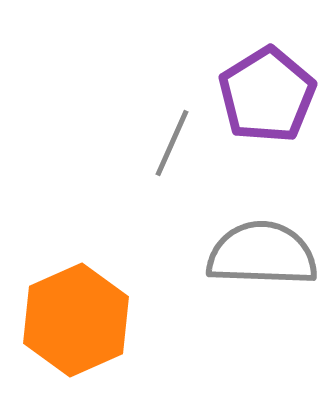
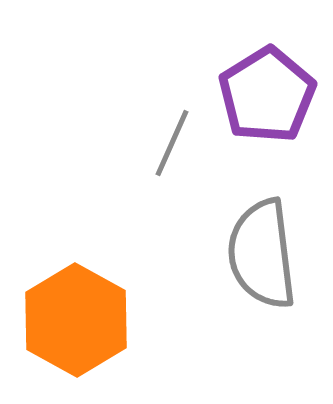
gray semicircle: rotated 99 degrees counterclockwise
orange hexagon: rotated 7 degrees counterclockwise
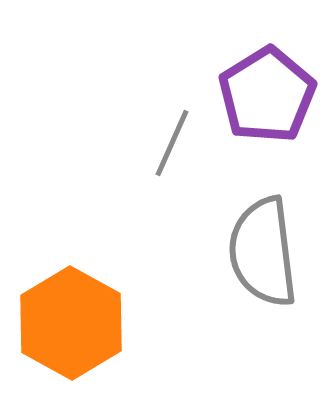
gray semicircle: moved 1 px right, 2 px up
orange hexagon: moved 5 px left, 3 px down
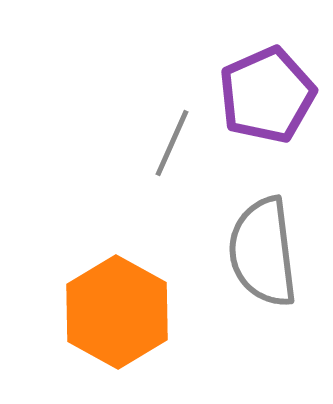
purple pentagon: rotated 8 degrees clockwise
orange hexagon: moved 46 px right, 11 px up
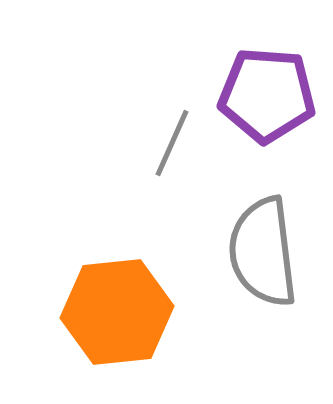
purple pentagon: rotated 28 degrees clockwise
orange hexagon: rotated 25 degrees clockwise
